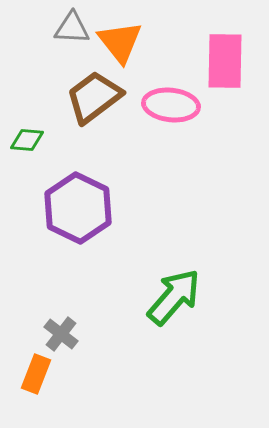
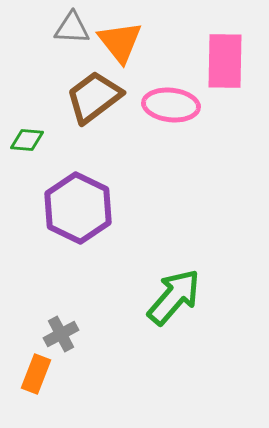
gray cross: rotated 24 degrees clockwise
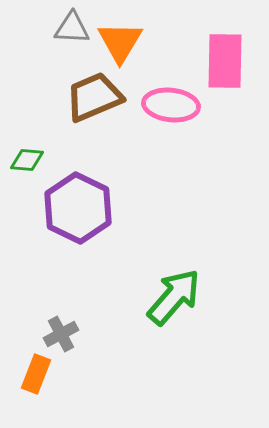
orange triangle: rotated 9 degrees clockwise
brown trapezoid: rotated 14 degrees clockwise
green diamond: moved 20 px down
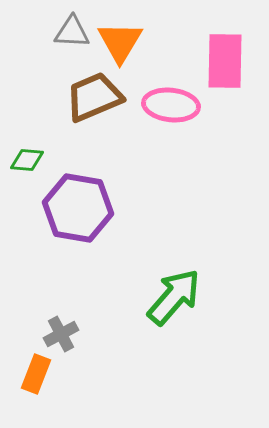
gray triangle: moved 4 px down
purple hexagon: rotated 16 degrees counterclockwise
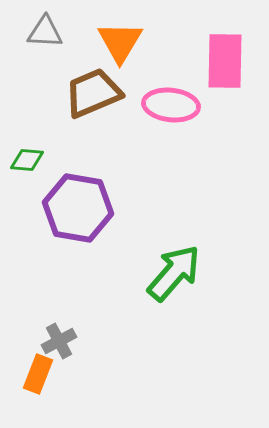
gray triangle: moved 27 px left
brown trapezoid: moved 1 px left, 4 px up
green arrow: moved 24 px up
gray cross: moved 2 px left, 7 px down
orange rectangle: moved 2 px right
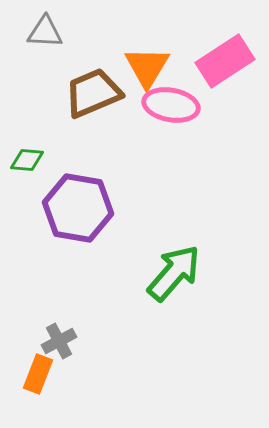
orange triangle: moved 27 px right, 25 px down
pink rectangle: rotated 56 degrees clockwise
pink ellipse: rotated 4 degrees clockwise
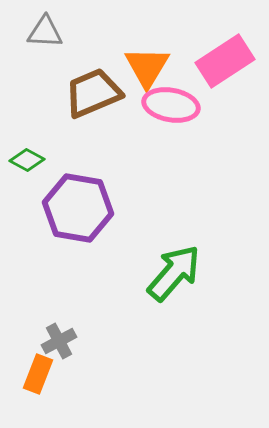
green diamond: rotated 24 degrees clockwise
